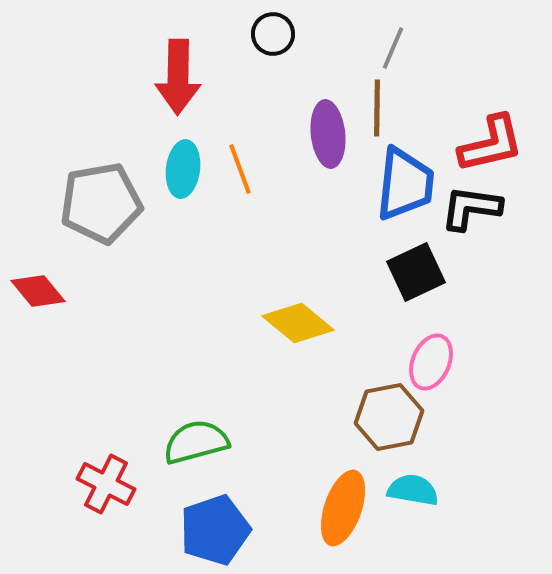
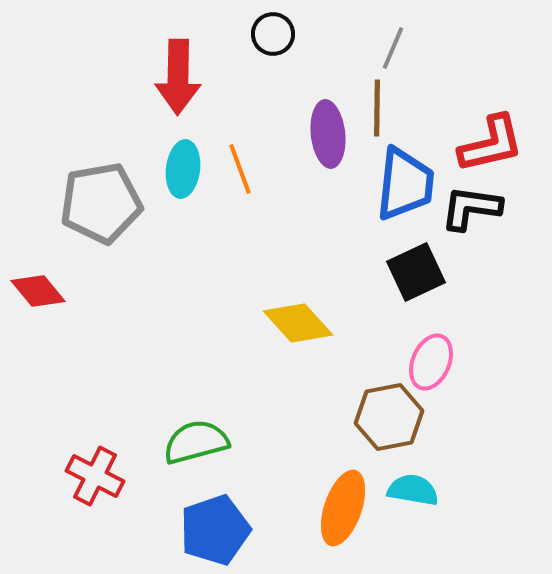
yellow diamond: rotated 8 degrees clockwise
red cross: moved 11 px left, 8 px up
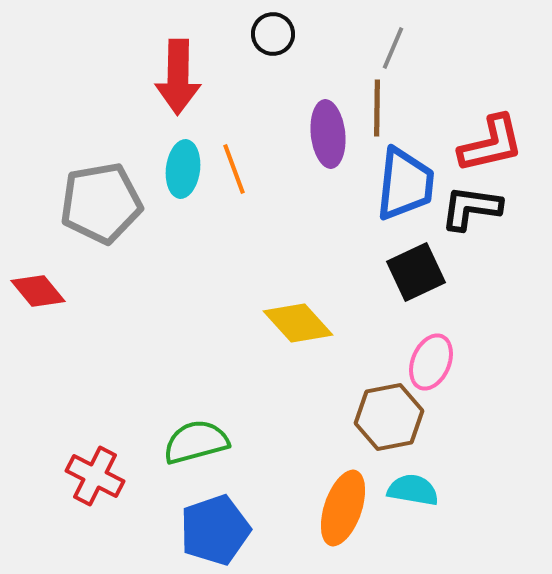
orange line: moved 6 px left
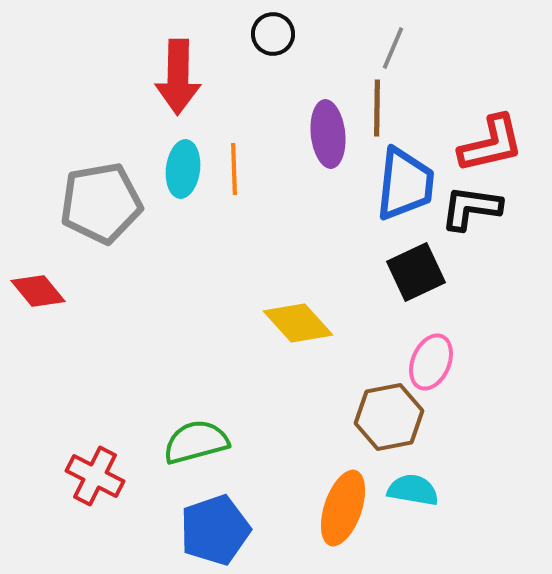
orange line: rotated 18 degrees clockwise
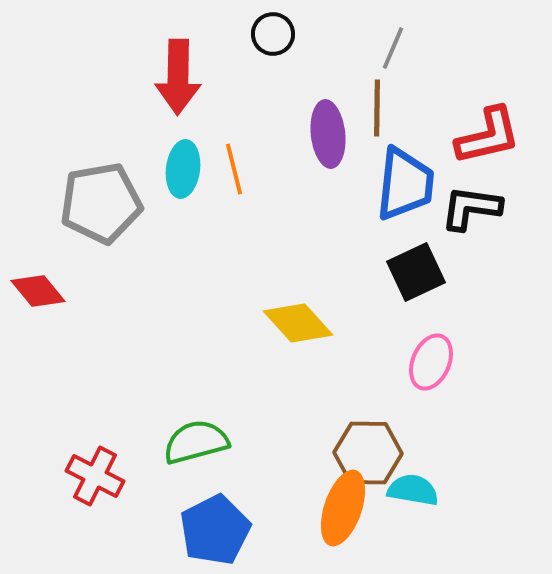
red L-shape: moved 3 px left, 8 px up
orange line: rotated 12 degrees counterclockwise
brown hexagon: moved 21 px left, 36 px down; rotated 12 degrees clockwise
blue pentagon: rotated 8 degrees counterclockwise
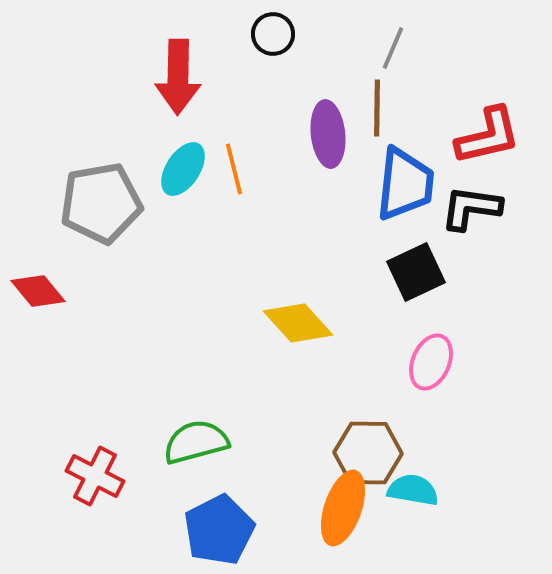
cyan ellipse: rotated 26 degrees clockwise
blue pentagon: moved 4 px right
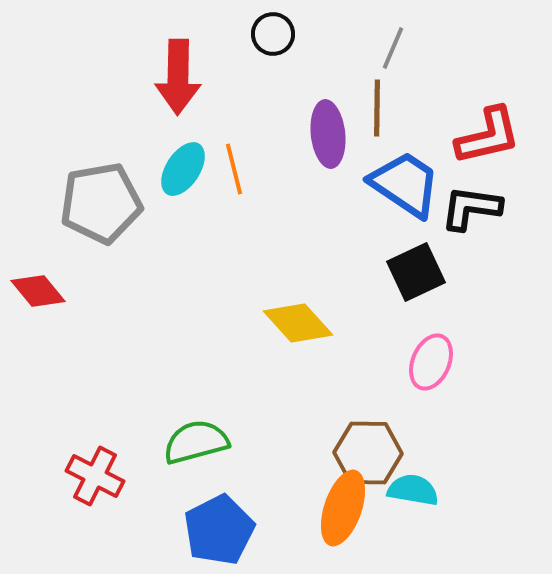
blue trapezoid: rotated 62 degrees counterclockwise
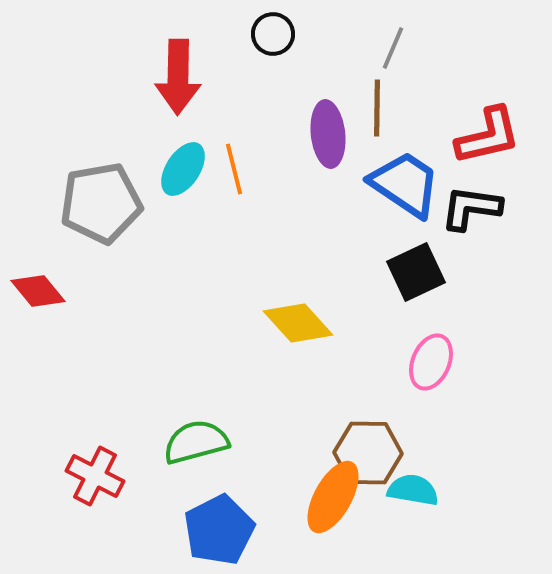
orange ellipse: moved 10 px left, 11 px up; rotated 10 degrees clockwise
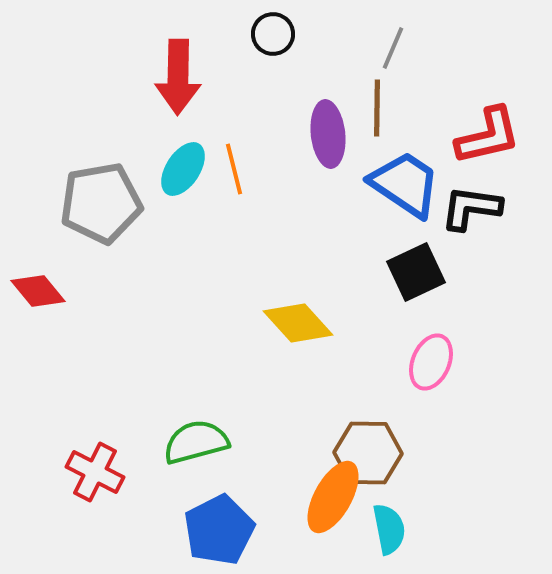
red cross: moved 4 px up
cyan semicircle: moved 24 px left, 39 px down; rotated 69 degrees clockwise
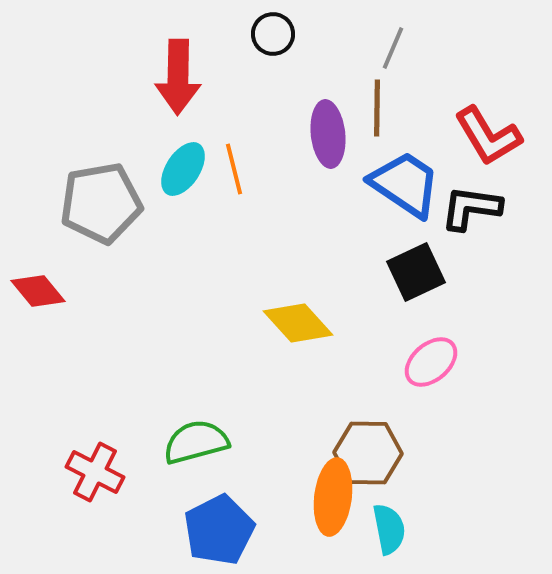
red L-shape: rotated 72 degrees clockwise
pink ellipse: rotated 26 degrees clockwise
orange ellipse: rotated 22 degrees counterclockwise
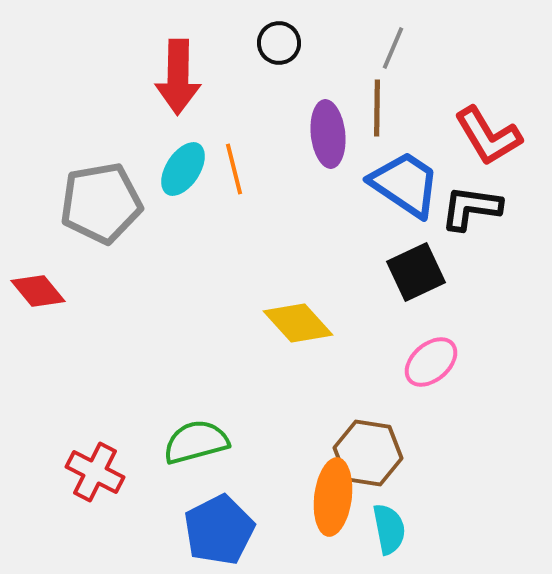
black circle: moved 6 px right, 9 px down
brown hexagon: rotated 8 degrees clockwise
